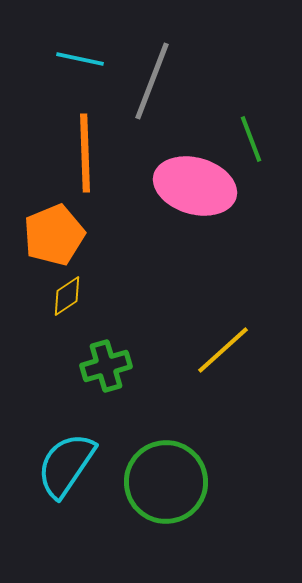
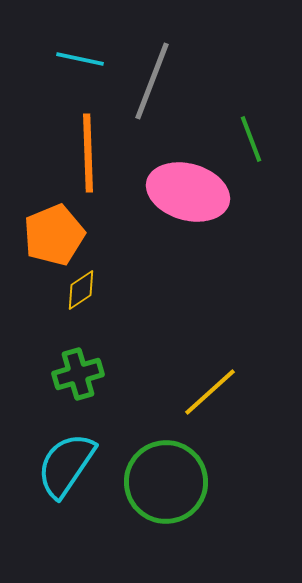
orange line: moved 3 px right
pink ellipse: moved 7 px left, 6 px down
yellow diamond: moved 14 px right, 6 px up
yellow line: moved 13 px left, 42 px down
green cross: moved 28 px left, 8 px down
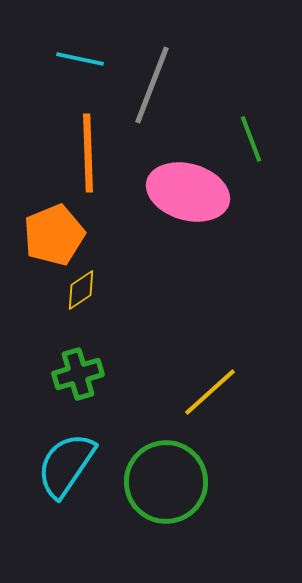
gray line: moved 4 px down
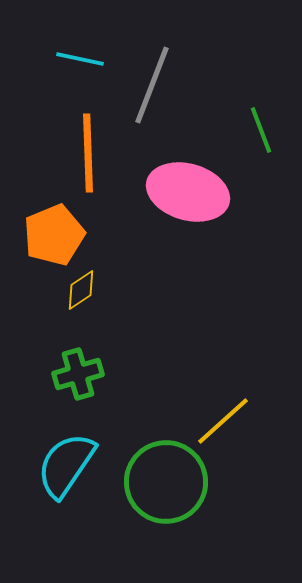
green line: moved 10 px right, 9 px up
yellow line: moved 13 px right, 29 px down
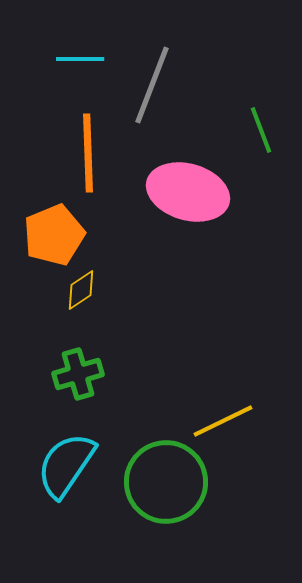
cyan line: rotated 12 degrees counterclockwise
yellow line: rotated 16 degrees clockwise
